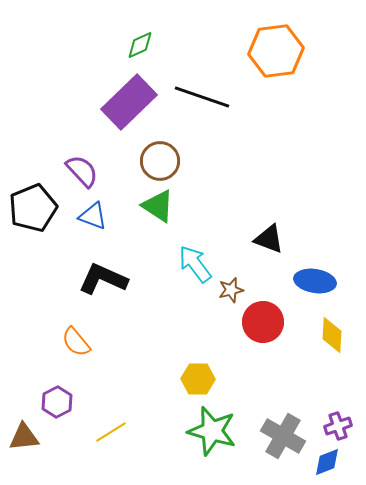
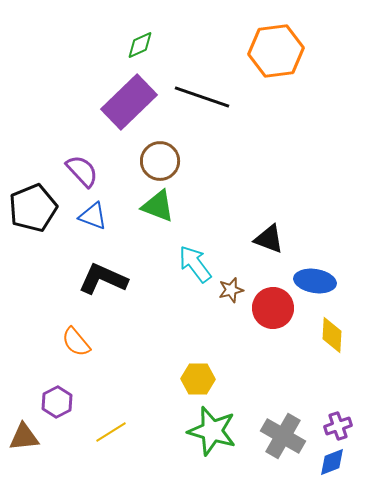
green triangle: rotated 12 degrees counterclockwise
red circle: moved 10 px right, 14 px up
blue diamond: moved 5 px right
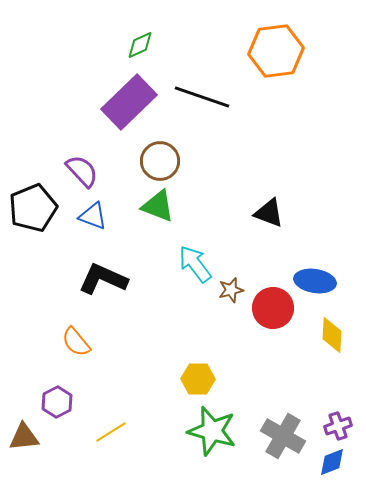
black triangle: moved 26 px up
